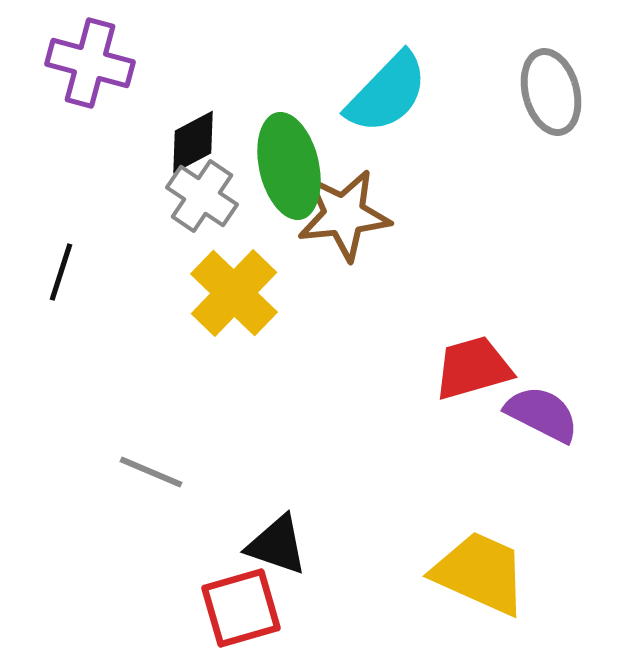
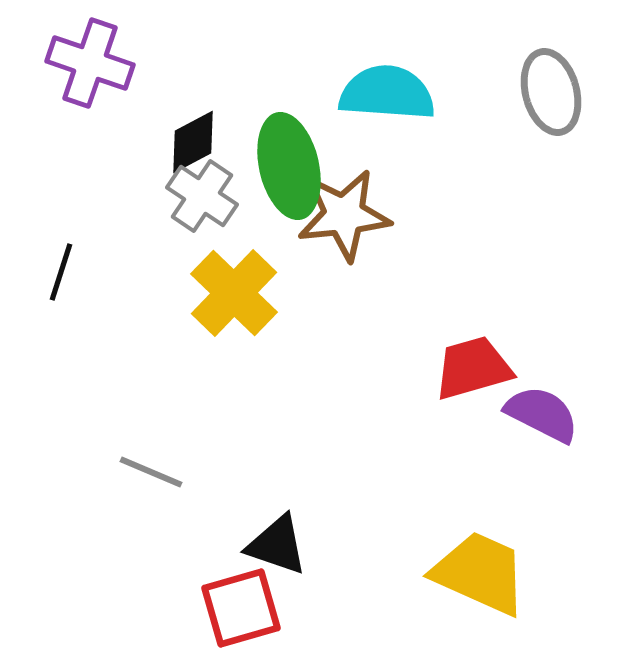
purple cross: rotated 4 degrees clockwise
cyan semicircle: rotated 130 degrees counterclockwise
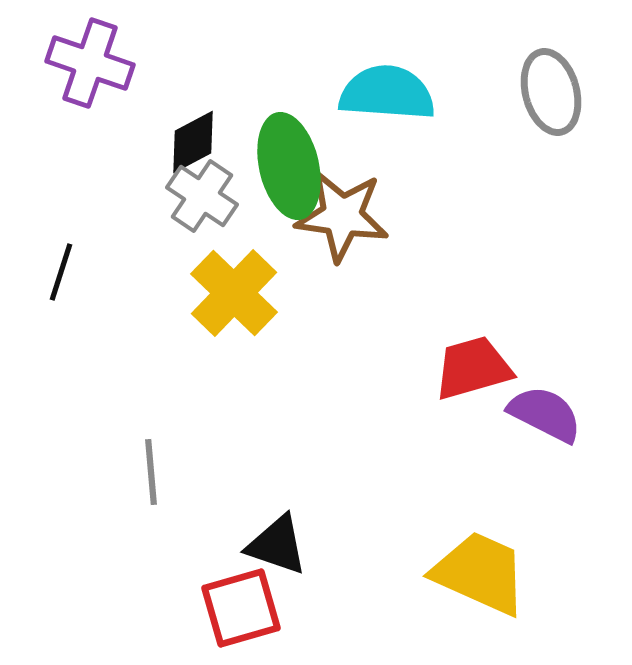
brown star: moved 2 px left, 1 px down; rotated 14 degrees clockwise
purple semicircle: moved 3 px right
gray line: rotated 62 degrees clockwise
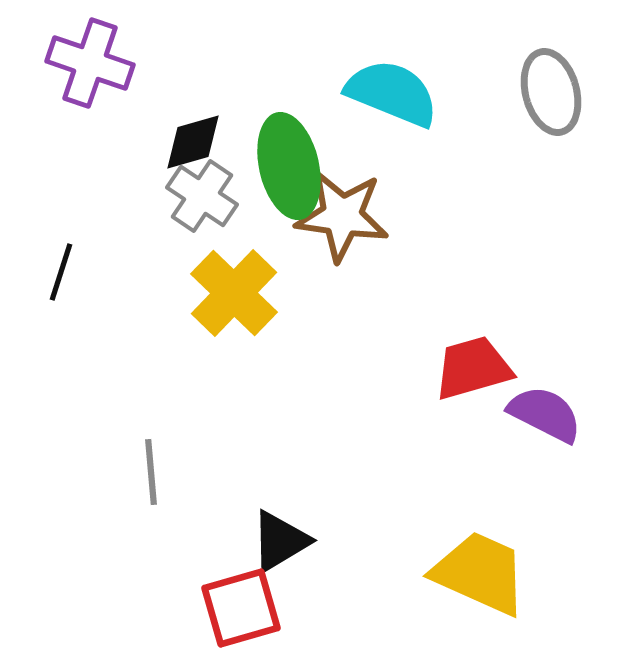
cyan semicircle: moved 5 px right; rotated 18 degrees clockwise
black diamond: rotated 12 degrees clockwise
black triangle: moved 3 px right, 4 px up; rotated 50 degrees counterclockwise
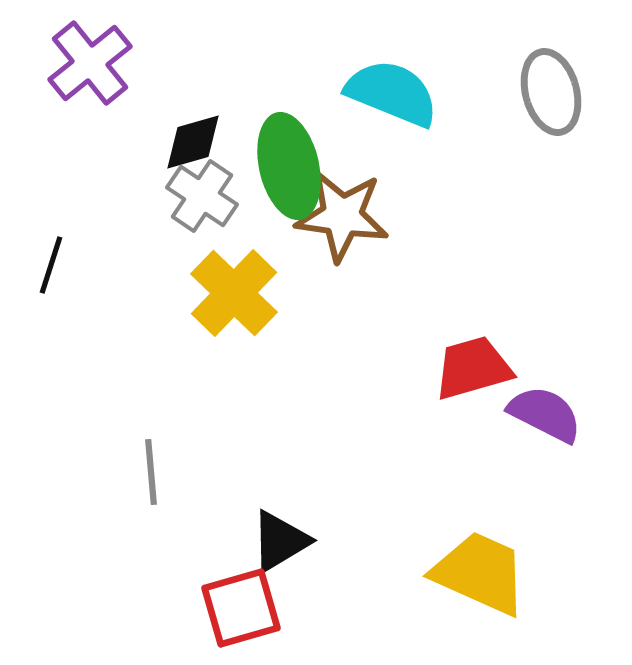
purple cross: rotated 32 degrees clockwise
black line: moved 10 px left, 7 px up
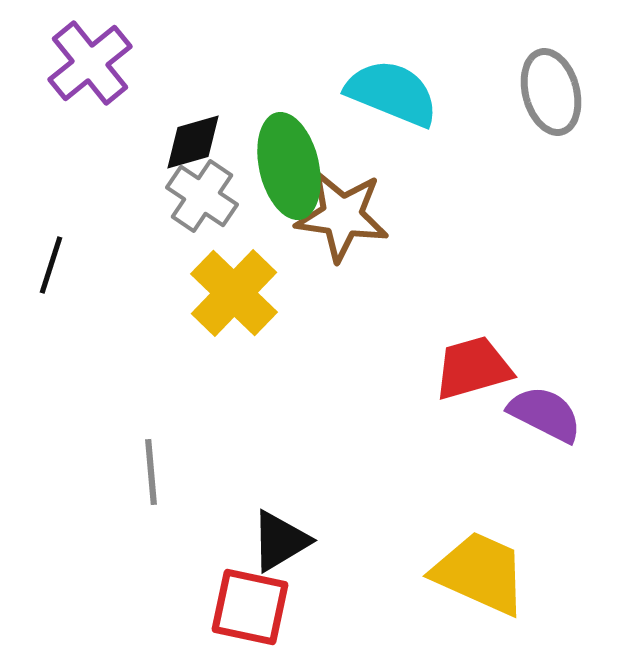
red square: moved 9 px right, 1 px up; rotated 28 degrees clockwise
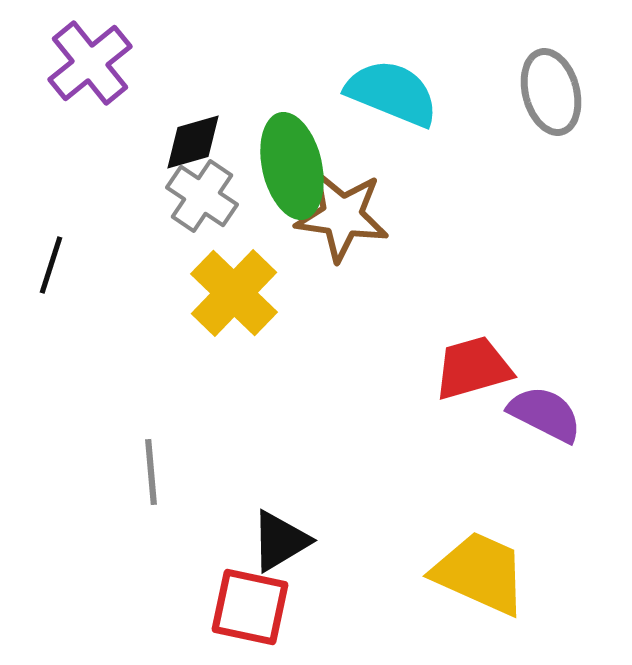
green ellipse: moved 3 px right
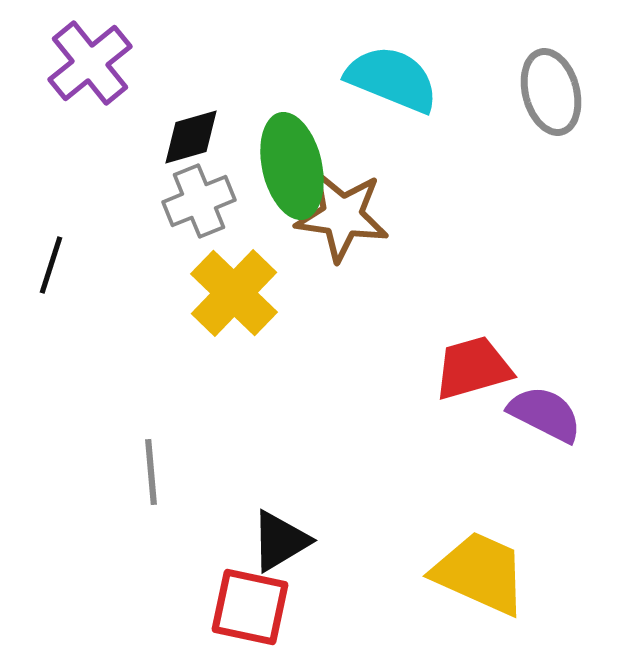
cyan semicircle: moved 14 px up
black diamond: moved 2 px left, 5 px up
gray cross: moved 3 px left, 5 px down; rotated 34 degrees clockwise
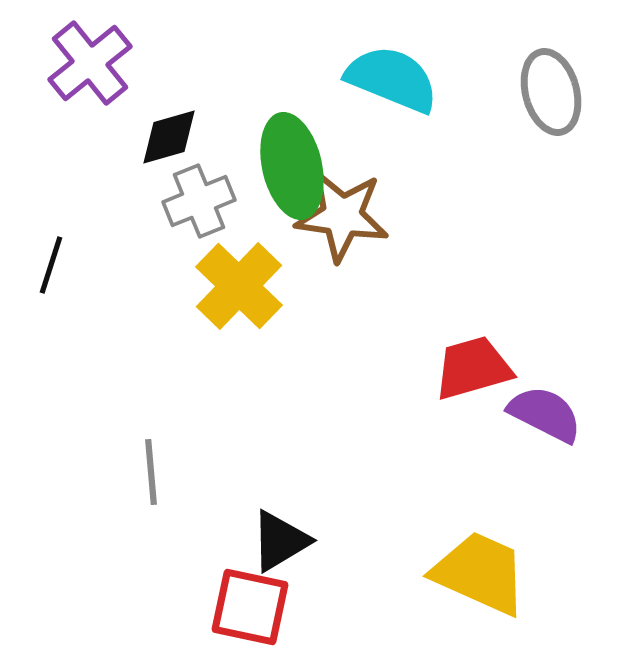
black diamond: moved 22 px left
yellow cross: moved 5 px right, 7 px up
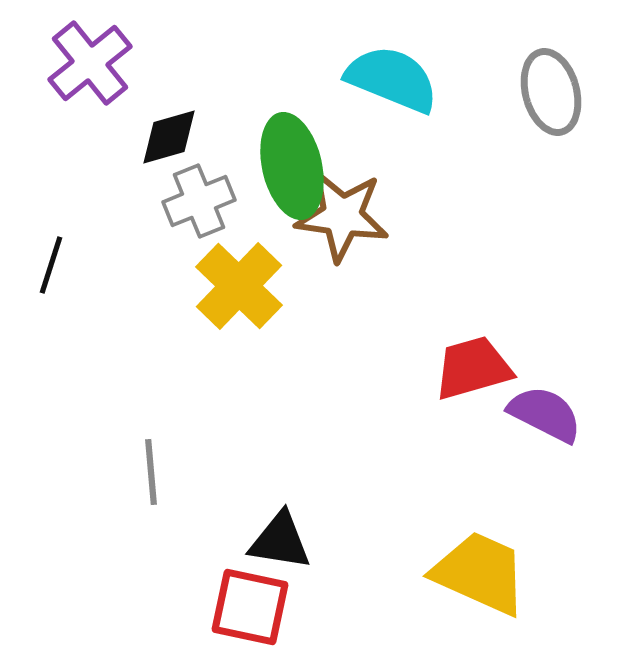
black triangle: rotated 40 degrees clockwise
